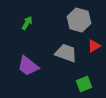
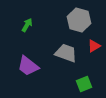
green arrow: moved 2 px down
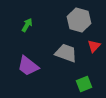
red triangle: rotated 16 degrees counterclockwise
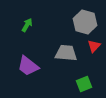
gray hexagon: moved 6 px right, 2 px down
gray trapezoid: rotated 15 degrees counterclockwise
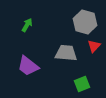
green square: moved 2 px left
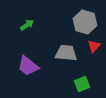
green arrow: rotated 24 degrees clockwise
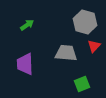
purple trapezoid: moved 3 px left, 2 px up; rotated 50 degrees clockwise
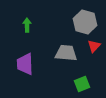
green arrow: rotated 56 degrees counterclockwise
